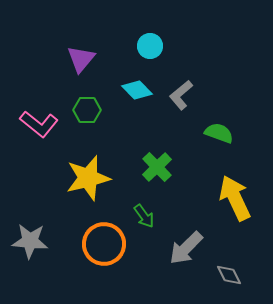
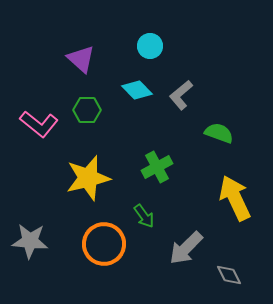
purple triangle: rotated 28 degrees counterclockwise
green cross: rotated 16 degrees clockwise
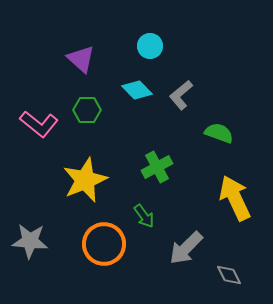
yellow star: moved 3 px left, 2 px down; rotated 9 degrees counterclockwise
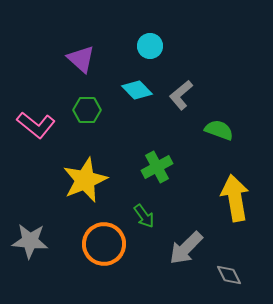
pink L-shape: moved 3 px left, 1 px down
green semicircle: moved 3 px up
yellow arrow: rotated 15 degrees clockwise
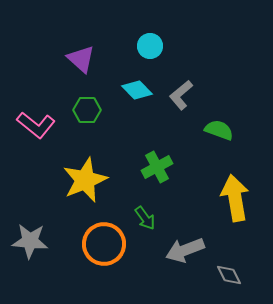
green arrow: moved 1 px right, 2 px down
gray arrow: moved 1 px left, 2 px down; rotated 24 degrees clockwise
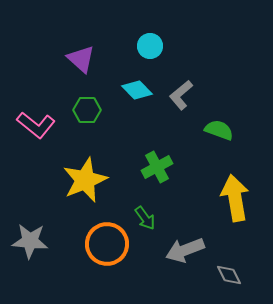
orange circle: moved 3 px right
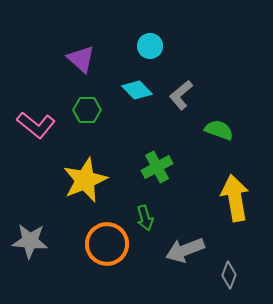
green arrow: rotated 20 degrees clockwise
gray diamond: rotated 48 degrees clockwise
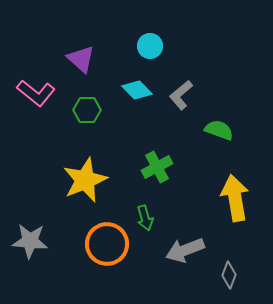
pink L-shape: moved 32 px up
